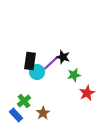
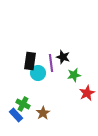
purple line: rotated 54 degrees counterclockwise
cyan circle: moved 1 px right, 1 px down
green cross: moved 1 px left, 3 px down; rotated 24 degrees counterclockwise
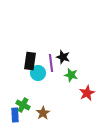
green star: moved 3 px left; rotated 24 degrees clockwise
green cross: moved 1 px down
blue rectangle: moved 1 px left; rotated 40 degrees clockwise
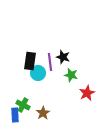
purple line: moved 1 px left, 1 px up
